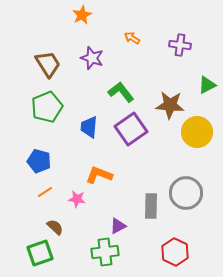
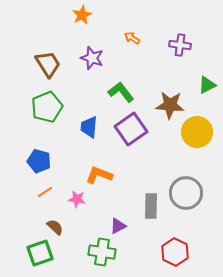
green cross: moved 3 px left; rotated 16 degrees clockwise
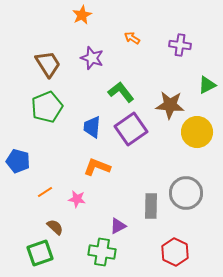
blue trapezoid: moved 3 px right
blue pentagon: moved 21 px left
orange L-shape: moved 2 px left, 8 px up
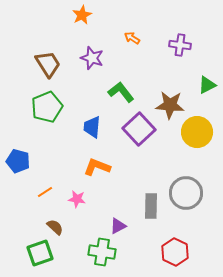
purple square: moved 8 px right; rotated 8 degrees counterclockwise
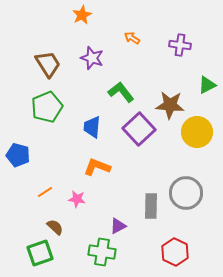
blue pentagon: moved 6 px up
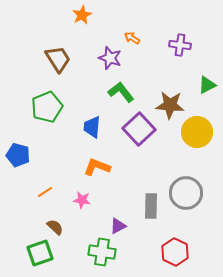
purple star: moved 18 px right
brown trapezoid: moved 10 px right, 5 px up
pink star: moved 5 px right, 1 px down
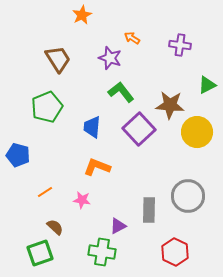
gray circle: moved 2 px right, 3 px down
gray rectangle: moved 2 px left, 4 px down
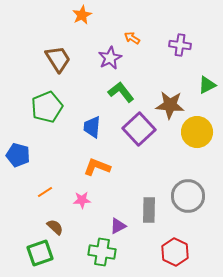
purple star: rotated 25 degrees clockwise
pink star: rotated 12 degrees counterclockwise
